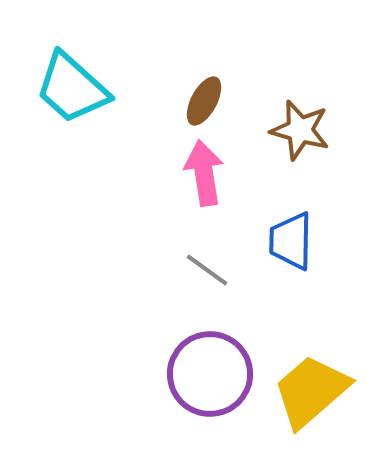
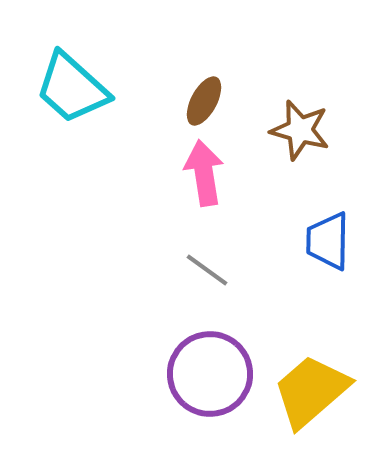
blue trapezoid: moved 37 px right
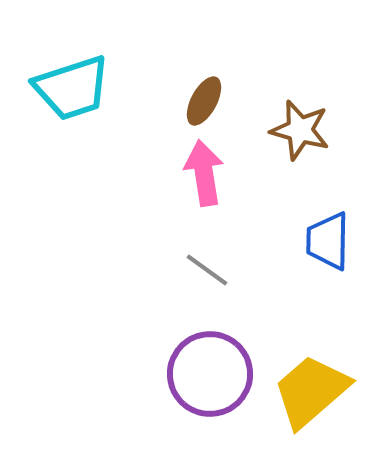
cyan trapezoid: rotated 60 degrees counterclockwise
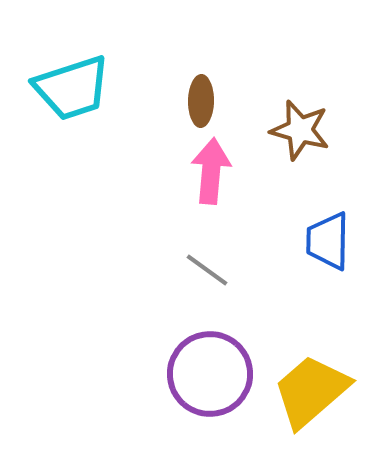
brown ellipse: moved 3 px left; rotated 27 degrees counterclockwise
pink arrow: moved 7 px right, 2 px up; rotated 14 degrees clockwise
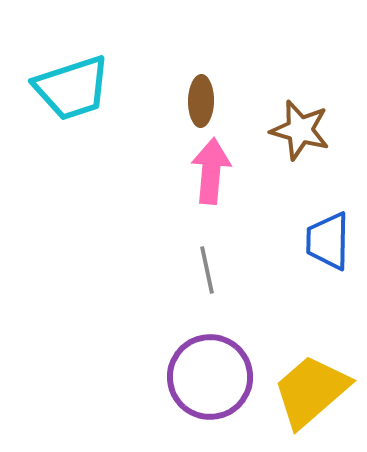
gray line: rotated 42 degrees clockwise
purple circle: moved 3 px down
